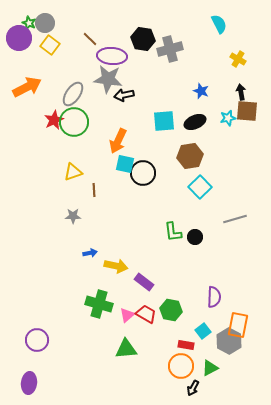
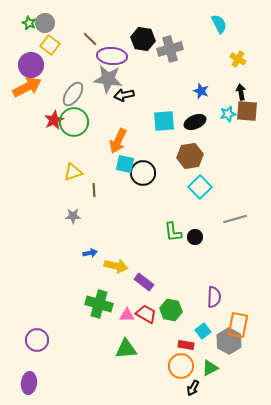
purple circle at (19, 38): moved 12 px right, 27 px down
cyan star at (228, 118): moved 4 px up
pink triangle at (127, 315): rotated 42 degrees clockwise
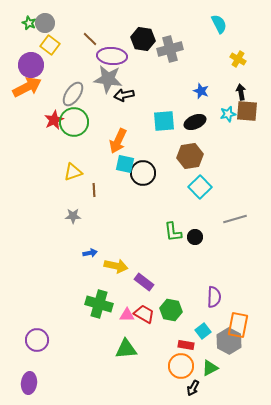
red trapezoid at (146, 314): moved 2 px left
